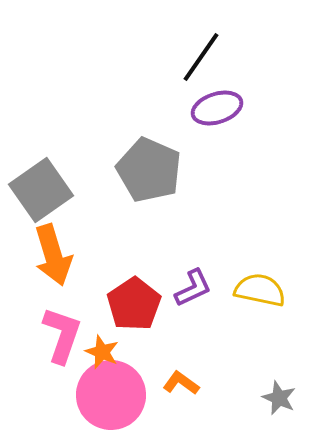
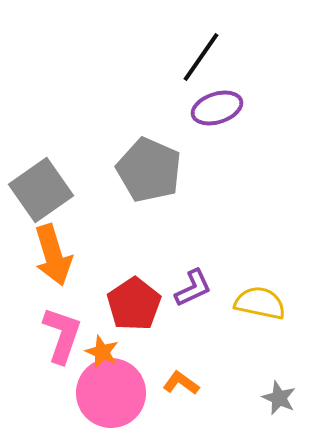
yellow semicircle: moved 13 px down
pink circle: moved 2 px up
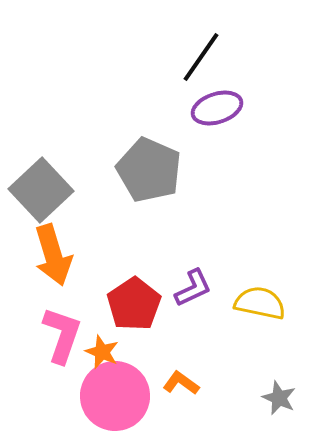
gray square: rotated 8 degrees counterclockwise
pink circle: moved 4 px right, 3 px down
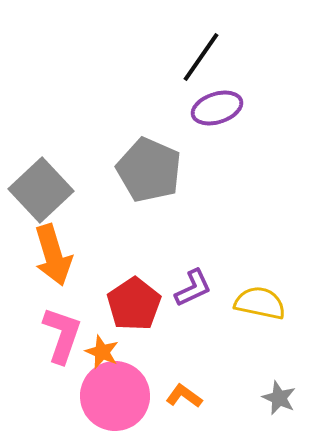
orange L-shape: moved 3 px right, 13 px down
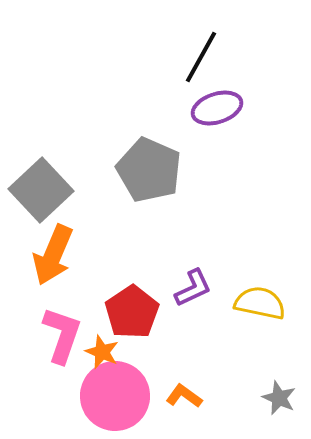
black line: rotated 6 degrees counterclockwise
orange arrow: rotated 40 degrees clockwise
red pentagon: moved 2 px left, 8 px down
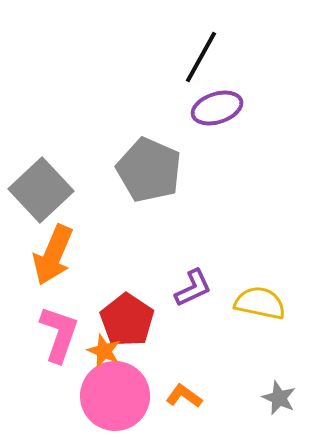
red pentagon: moved 5 px left, 8 px down; rotated 4 degrees counterclockwise
pink L-shape: moved 3 px left, 1 px up
orange star: moved 2 px right, 1 px up
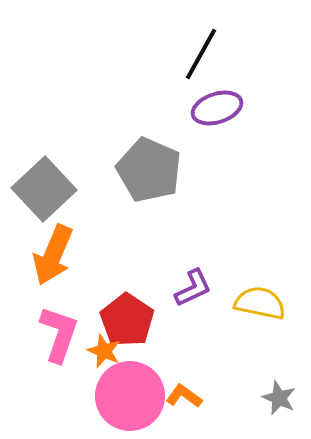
black line: moved 3 px up
gray square: moved 3 px right, 1 px up
pink circle: moved 15 px right
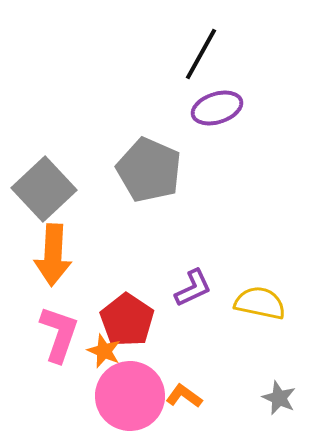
orange arrow: rotated 20 degrees counterclockwise
